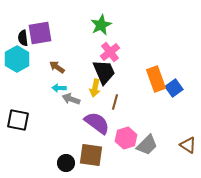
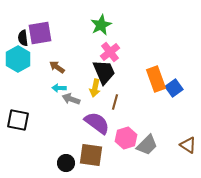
cyan hexagon: moved 1 px right
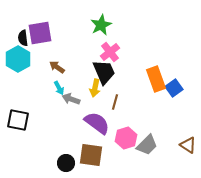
cyan arrow: rotated 120 degrees counterclockwise
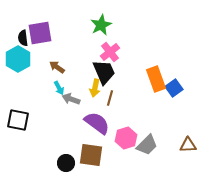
brown line: moved 5 px left, 4 px up
brown triangle: rotated 36 degrees counterclockwise
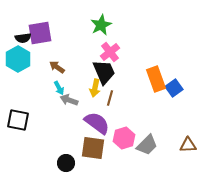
black semicircle: rotated 91 degrees counterclockwise
gray arrow: moved 2 px left, 1 px down
pink hexagon: moved 2 px left
brown square: moved 2 px right, 7 px up
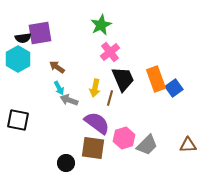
black trapezoid: moved 19 px right, 7 px down
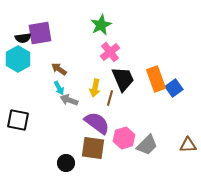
brown arrow: moved 2 px right, 2 px down
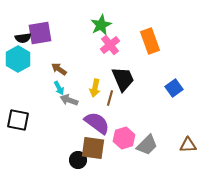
pink cross: moved 7 px up
orange rectangle: moved 6 px left, 38 px up
black circle: moved 12 px right, 3 px up
